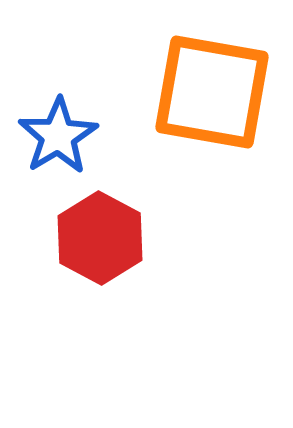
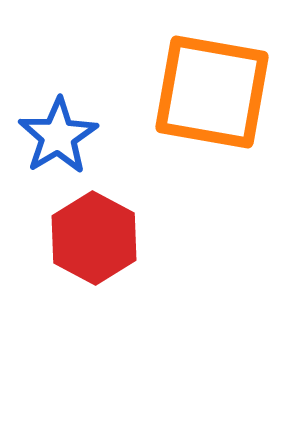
red hexagon: moved 6 px left
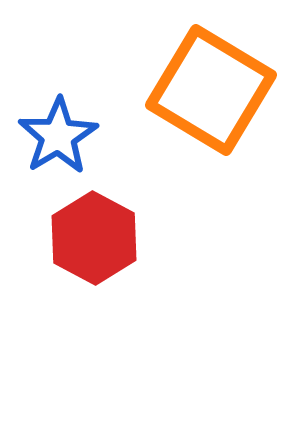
orange square: moved 1 px left, 2 px up; rotated 21 degrees clockwise
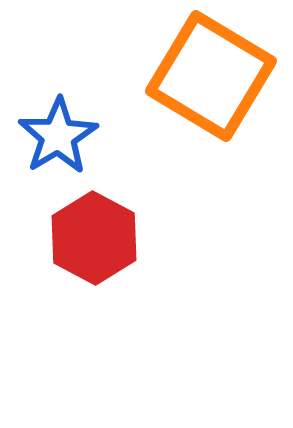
orange square: moved 14 px up
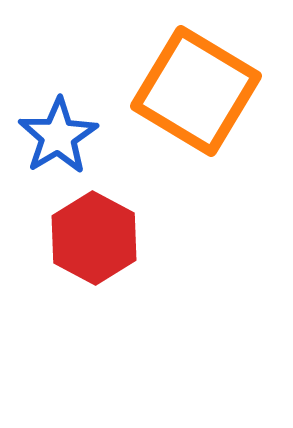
orange square: moved 15 px left, 15 px down
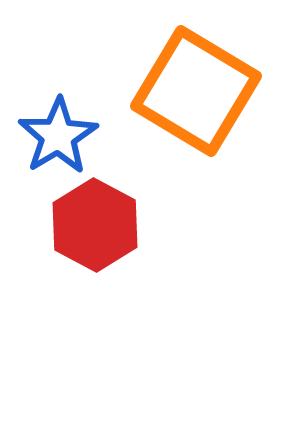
red hexagon: moved 1 px right, 13 px up
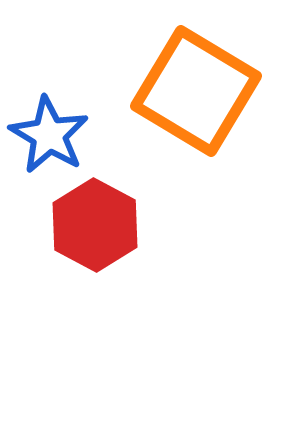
blue star: moved 9 px left, 1 px up; rotated 10 degrees counterclockwise
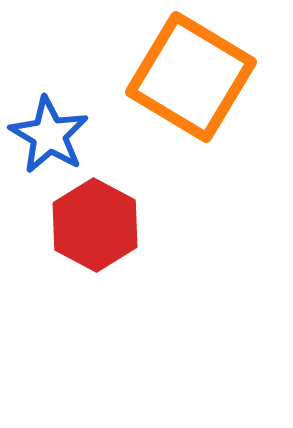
orange square: moved 5 px left, 14 px up
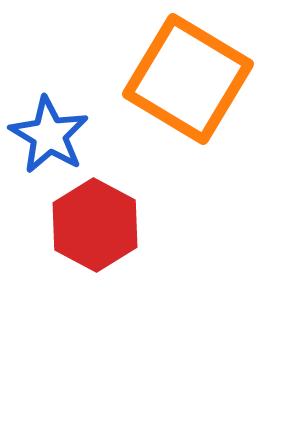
orange square: moved 3 px left, 2 px down
